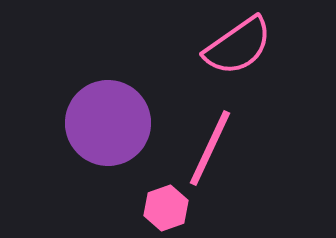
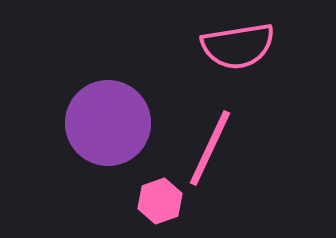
pink semicircle: rotated 26 degrees clockwise
pink hexagon: moved 6 px left, 7 px up
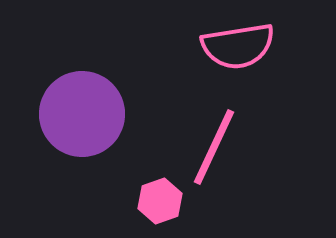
purple circle: moved 26 px left, 9 px up
pink line: moved 4 px right, 1 px up
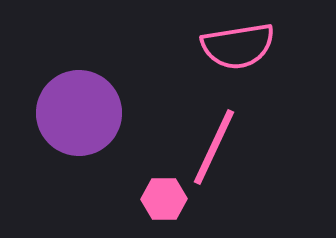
purple circle: moved 3 px left, 1 px up
pink hexagon: moved 4 px right, 2 px up; rotated 18 degrees clockwise
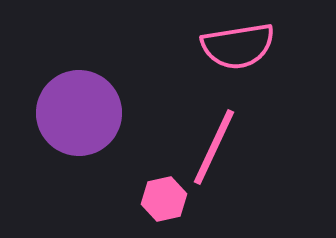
pink hexagon: rotated 12 degrees counterclockwise
